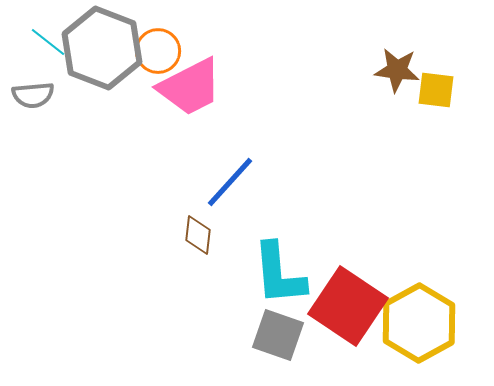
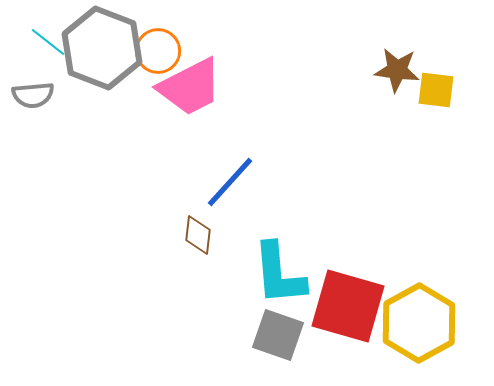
red square: rotated 18 degrees counterclockwise
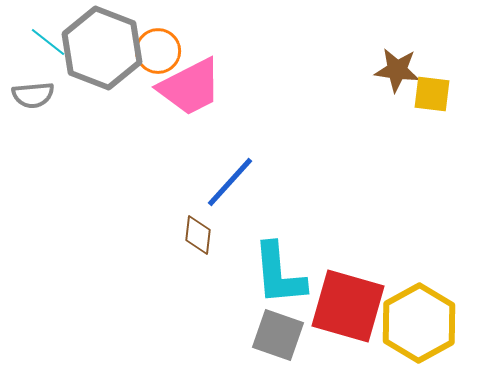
yellow square: moved 4 px left, 4 px down
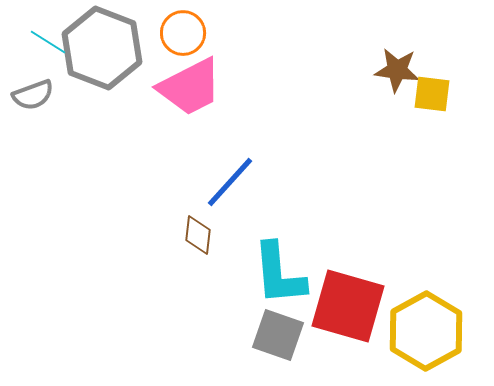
cyan line: rotated 6 degrees counterclockwise
orange circle: moved 25 px right, 18 px up
gray semicircle: rotated 15 degrees counterclockwise
yellow hexagon: moved 7 px right, 8 px down
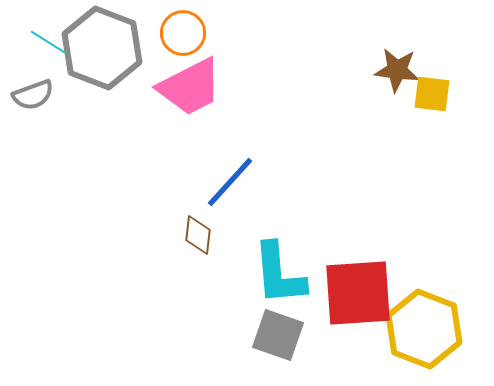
red square: moved 10 px right, 13 px up; rotated 20 degrees counterclockwise
yellow hexagon: moved 2 px left, 2 px up; rotated 10 degrees counterclockwise
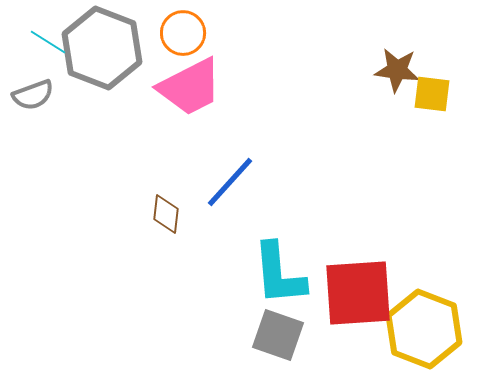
brown diamond: moved 32 px left, 21 px up
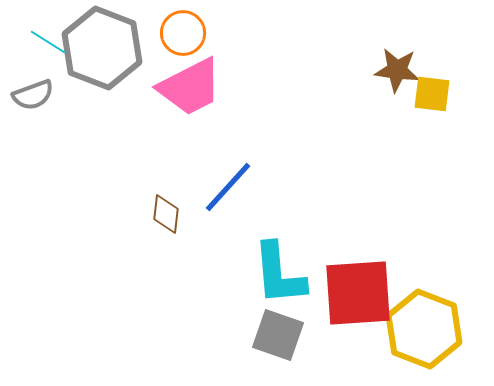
blue line: moved 2 px left, 5 px down
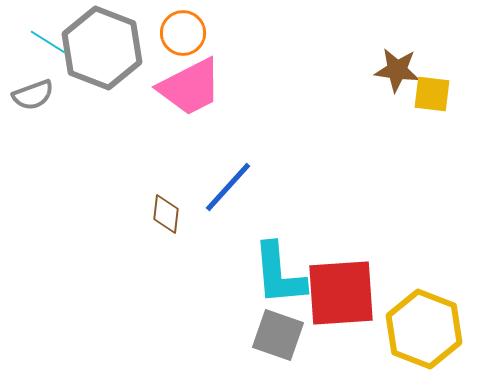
red square: moved 17 px left
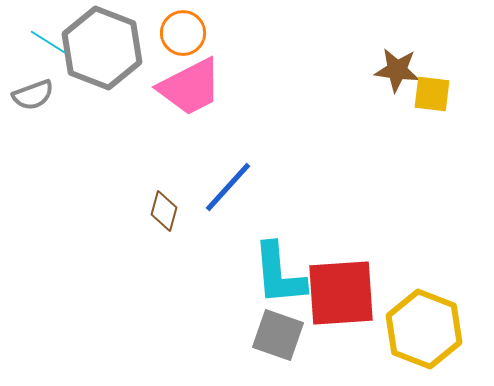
brown diamond: moved 2 px left, 3 px up; rotated 9 degrees clockwise
